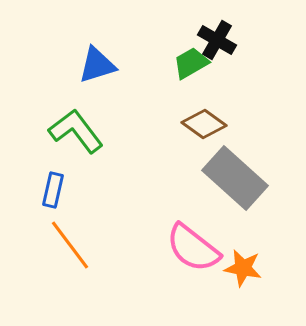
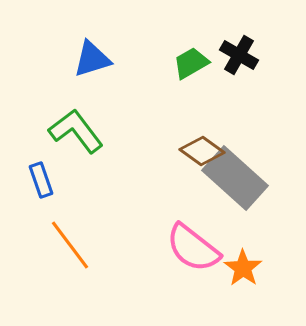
black cross: moved 22 px right, 15 px down
blue triangle: moved 5 px left, 6 px up
brown diamond: moved 2 px left, 27 px down
blue rectangle: moved 12 px left, 10 px up; rotated 32 degrees counterclockwise
orange star: rotated 24 degrees clockwise
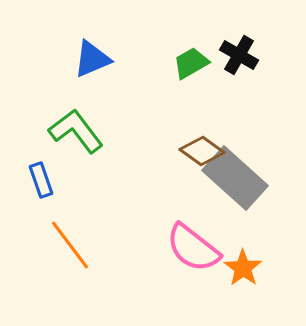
blue triangle: rotated 6 degrees counterclockwise
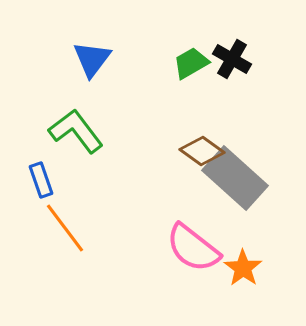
black cross: moved 7 px left, 4 px down
blue triangle: rotated 30 degrees counterclockwise
orange line: moved 5 px left, 17 px up
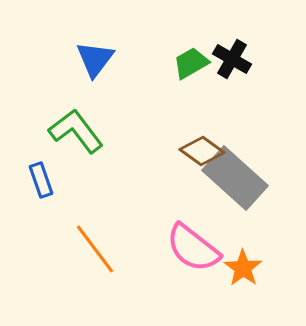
blue triangle: moved 3 px right
orange line: moved 30 px right, 21 px down
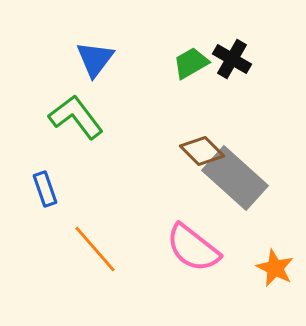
green L-shape: moved 14 px up
brown diamond: rotated 9 degrees clockwise
blue rectangle: moved 4 px right, 9 px down
orange line: rotated 4 degrees counterclockwise
orange star: moved 32 px right; rotated 9 degrees counterclockwise
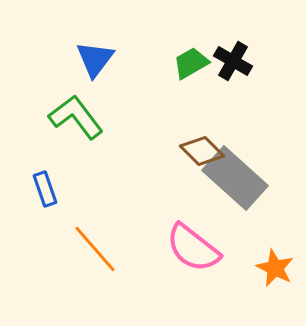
black cross: moved 1 px right, 2 px down
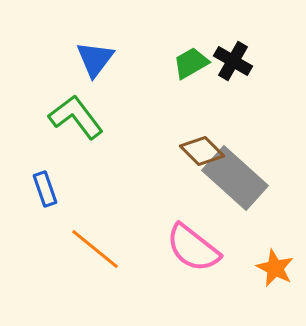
orange line: rotated 10 degrees counterclockwise
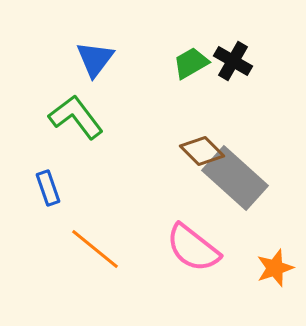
blue rectangle: moved 3 px right, 1 px up
orange star: rotated 27 degrees clockwise
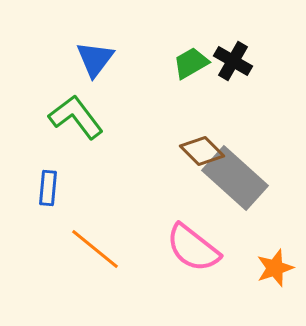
blue rectangle: rotated 24 degrees clockwise
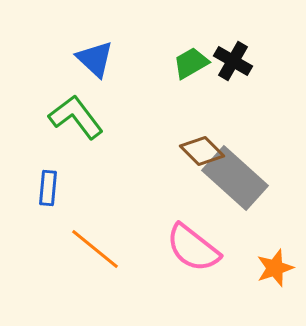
blue triangle: rotated 24 degrees counterclockwise
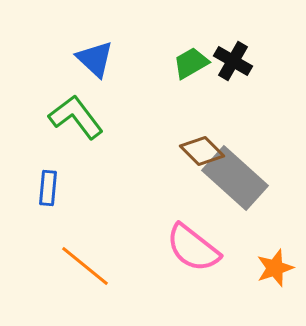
orange line: moved 10 px left, 17 px down
